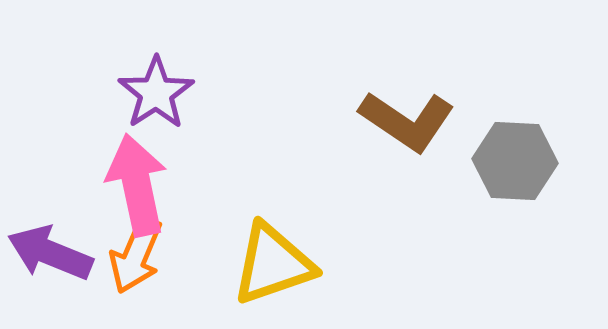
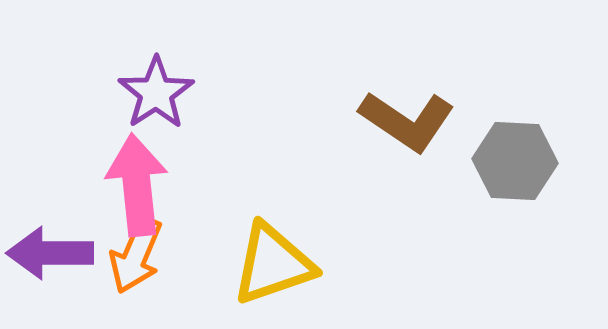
pink arrow: rotated 6 degrees clockwise
purple arrow: rotated 22 degrees counterclockwise
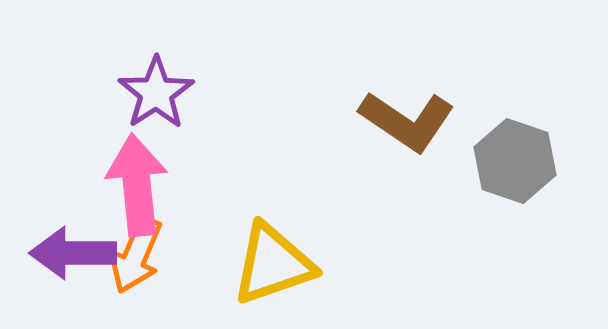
gray hexagon: rotated 16 degrees clockwise
purple arrow: moved 23 px right
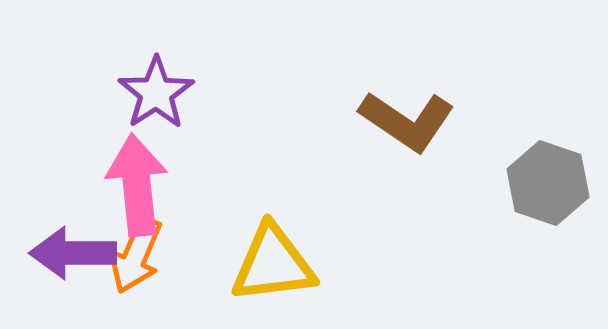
gray hexagon: moved 33 px right, 22 px down
yellow triangle: rotated 12 degrees clockwise
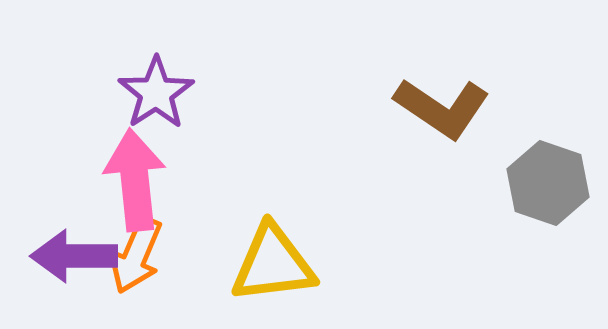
brown L-shape: moved 35 px right, 13 px up
pink arrow: moved 2 px left, 5 px up
purple arrow: moved 1 px right, 3 px down
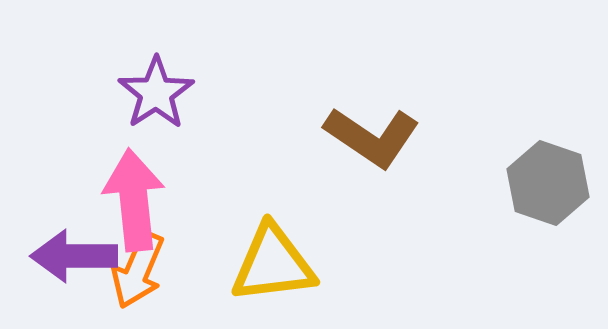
brown L-shape: moved 70 px left, 29 px down
pink arrow: moved 1 px left, 20 px down
orange arrow: moved 2 px right, 15 px down
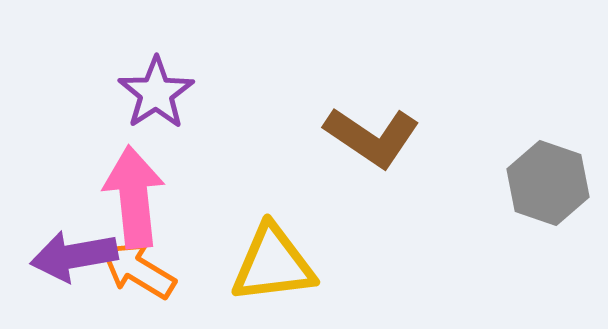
pink arrow: moved 3 px up
purple arrow: rotated 10 degrees counterclockwise
orange arrow: rotated 98 degrees clockwise
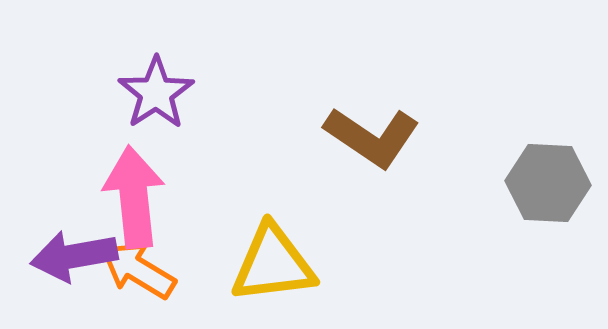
gray hexagon: rotated 16 degrees counterclockwise
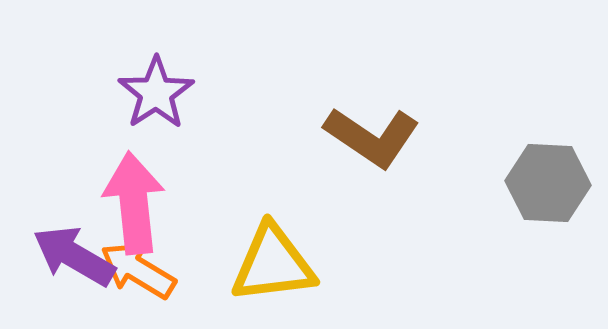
pink arrow: moved 6 px down
purple arrow: rotated 40 degrees clockwise
